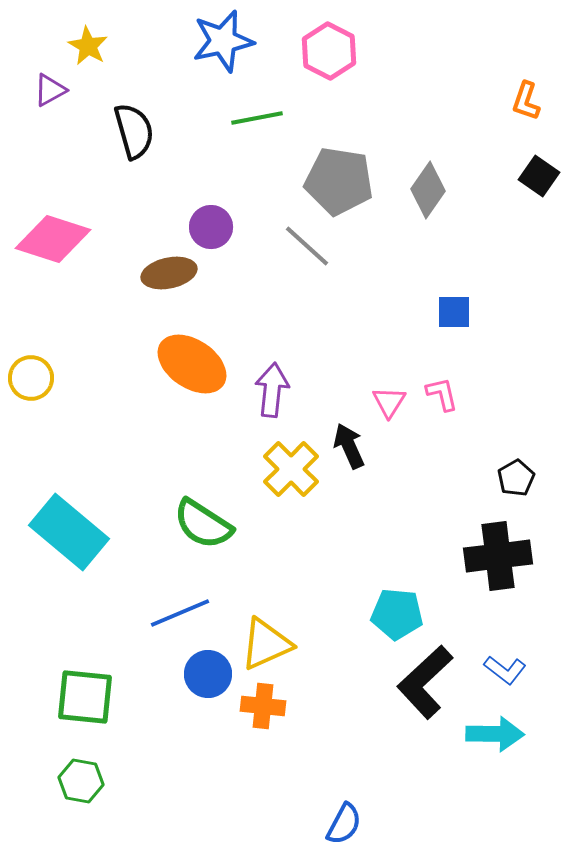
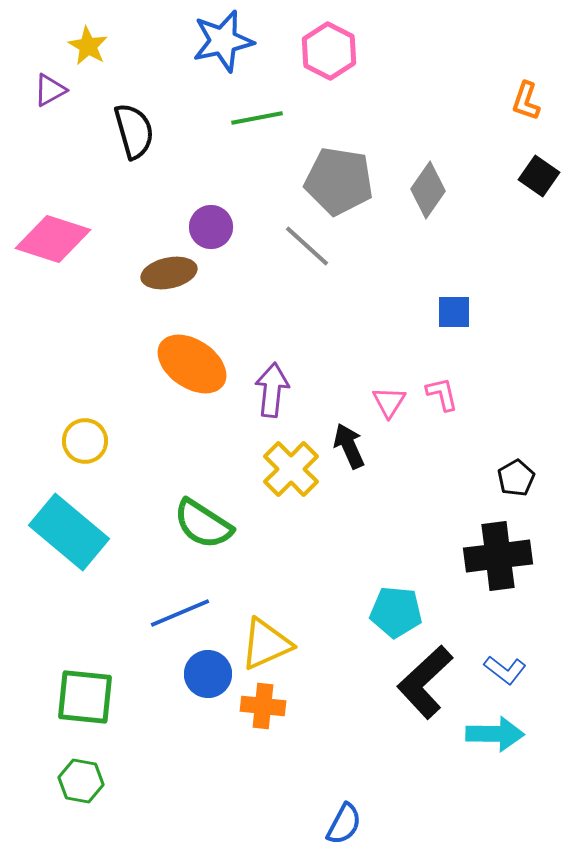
yellow circle: moved 54 px right, 63 px down
cyan pentagon: moved 1 px left, 2 px up
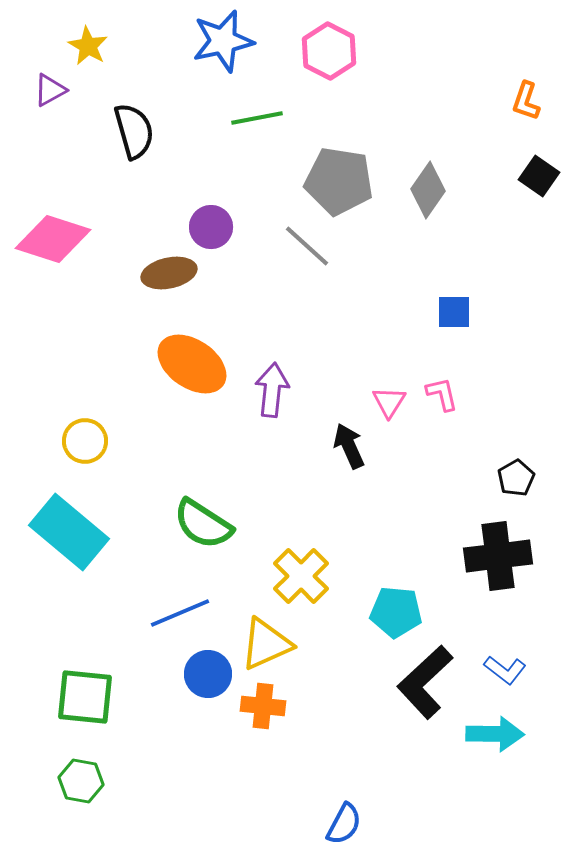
yellow cross: moved 10 px right, 107 px down
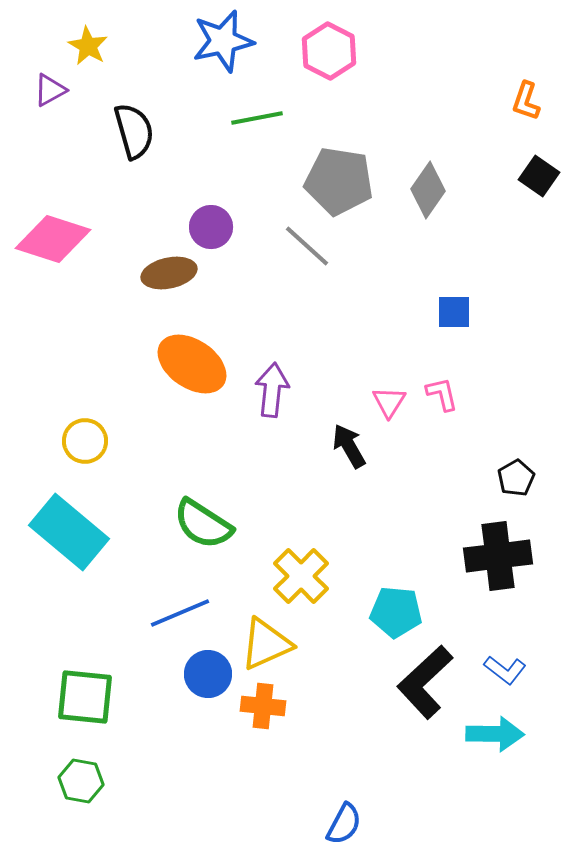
black arrow: rotated 6 degrees counterclockwise
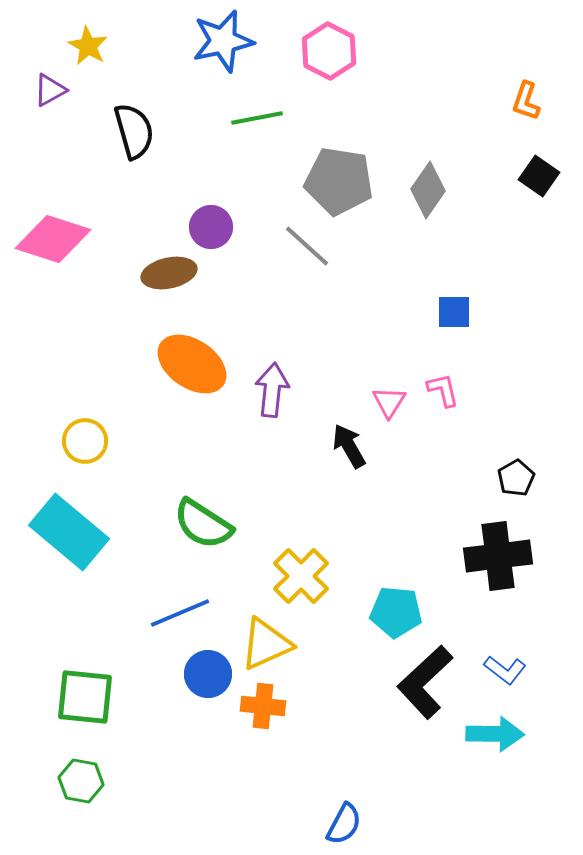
pink L-shape: moved 1 px right, 4 px up
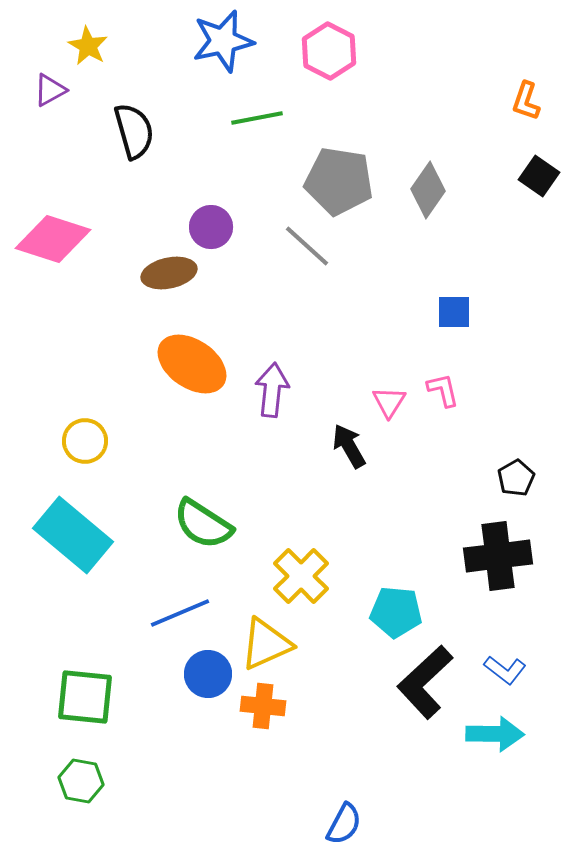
cyan rectangle: moved 4 px right, 3 px down
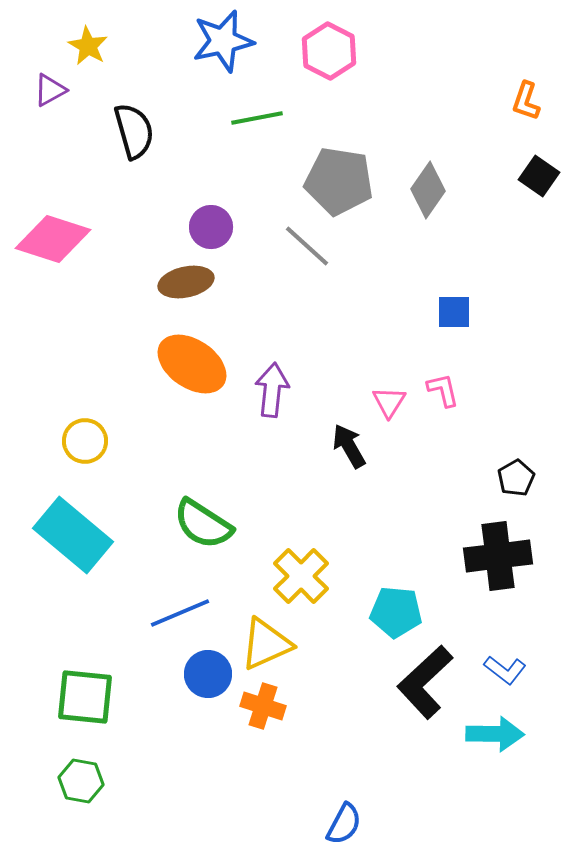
brown ellipse: moved 17 px right, 9 px down
orange cross: rotated 12 degrees clockwise
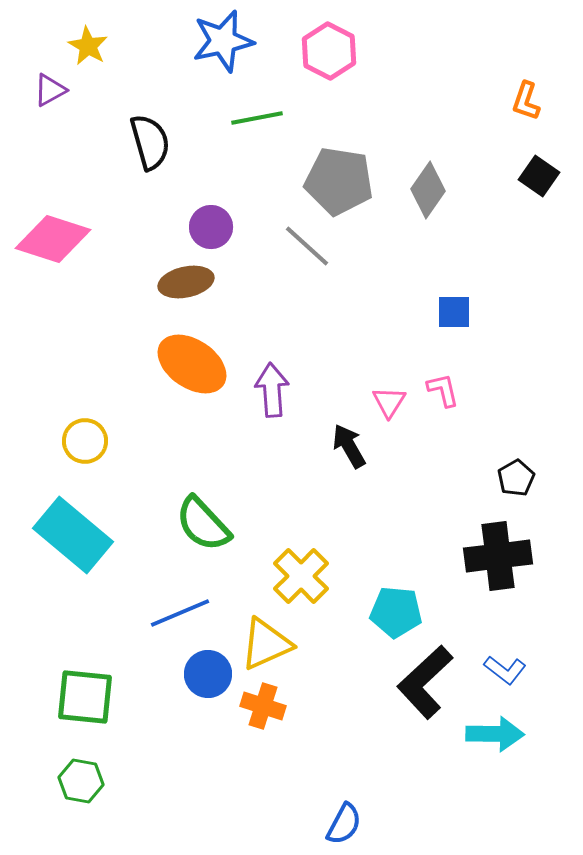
black semicircle: moved 16 px right, 11 px down
purple arrow: rotated 10 degrees counterclockwise
green semicircle: rotated 14 degrees clockwise
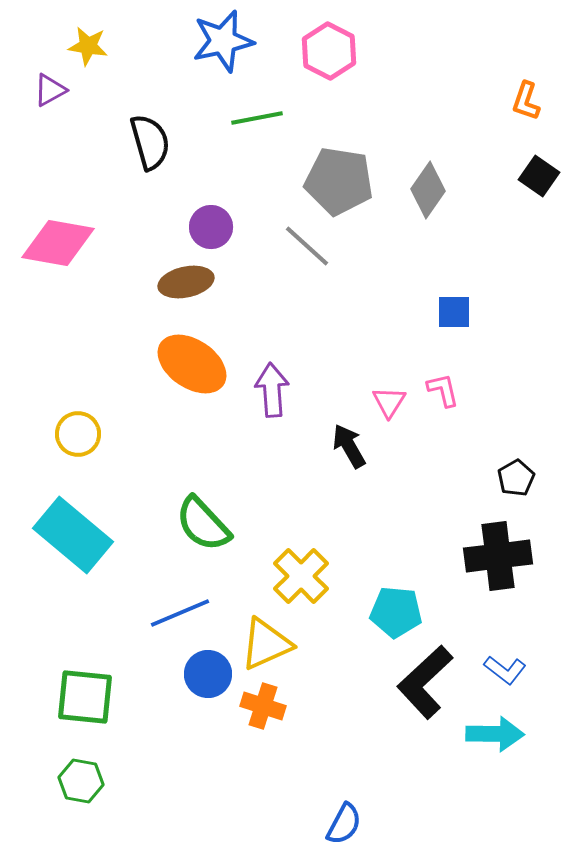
yellow star: rotated 21 degrees counterclockwise
pink diamond: moved 5 px right, 4 px down; rotated 8 degrees counterclockwise
yellow circle: moved 7 px left, 7 px up
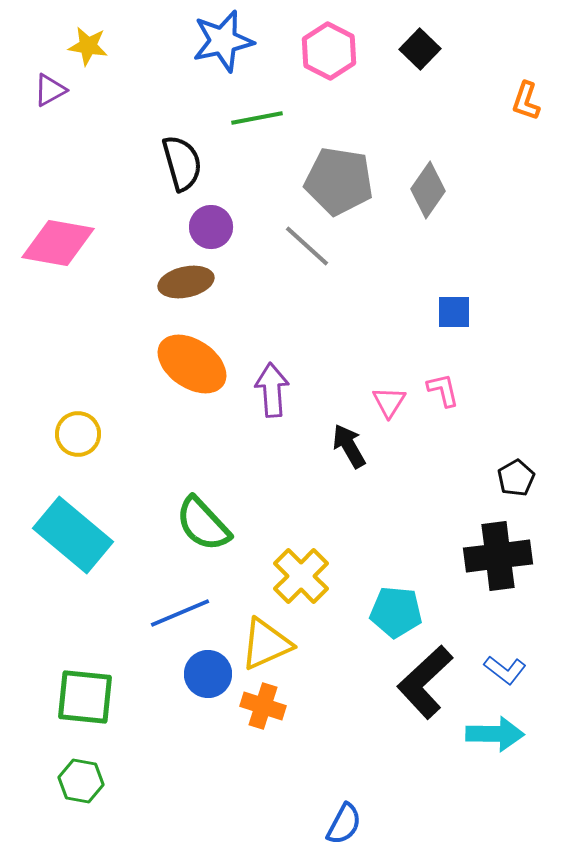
black semicircle: moved 32 px right, 21 px down
black square: moved 119 px left, 127 px up; rotated 9 degrees clockwise
